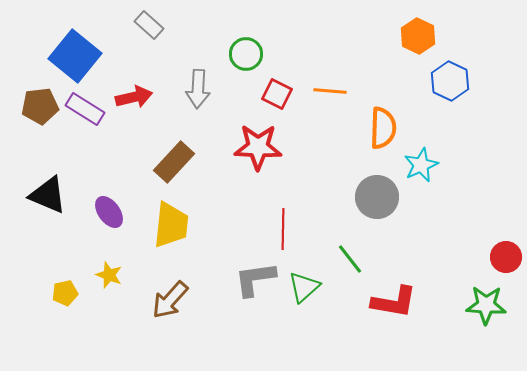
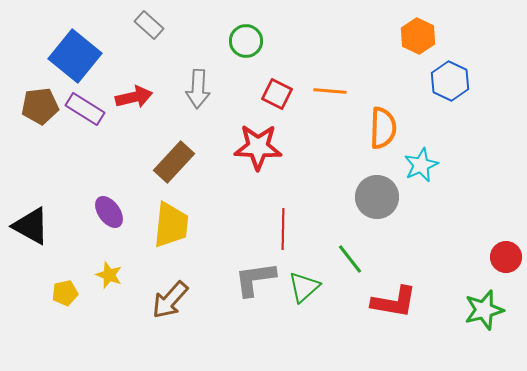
green circle: moved 13 px up
black triangle: moved 17 px left, 31 px down; rotated 6 degrees clockwise
green star: moved 2 px left, 5 px down; rotated 18 degrees counterclockwise
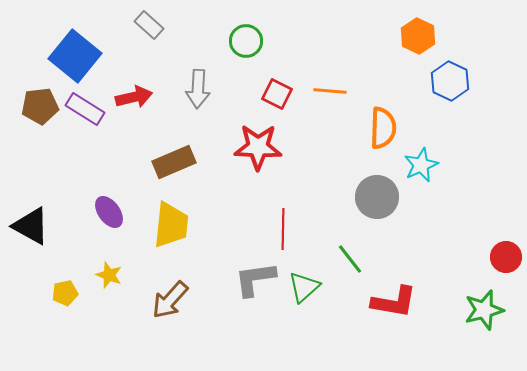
brown rectangle: rotated 24 degrees clockwise
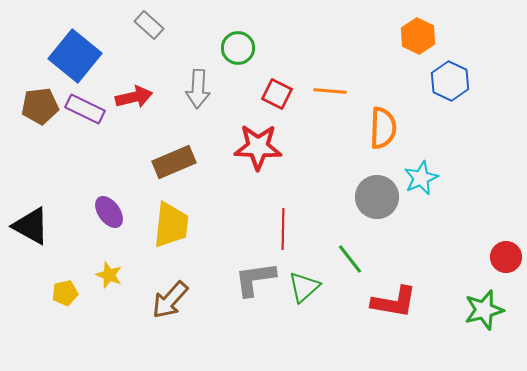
green circle: moved 8 px left, 7 px down
purple rectangle: rotated 6 degrees counterclockwise
cyan star: moved 13 px down
